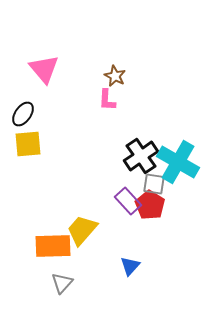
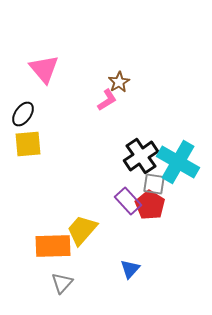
brown star: moved 4 px right, 6 px down; rotated 15 degrees clockwise
pink L-shape: rotated 125 degrees counterclockwise
blue triangle: moved 3 px down
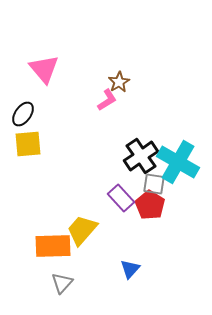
purple rectangle: moved 7 px left, 3 px up
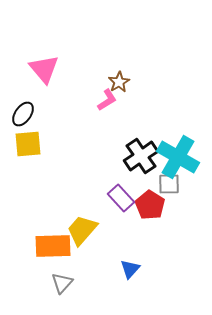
cyan cross: moved 5 px up
gray square: moved 15 px right; rotated 10 degrees counterclockwise
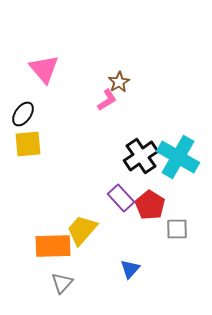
gray square: moved 8 px right, 45 px down
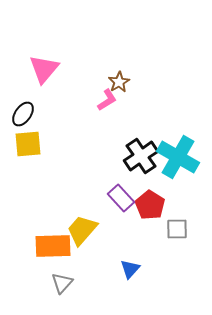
pink triangle: rotated 20 degrees clockwise
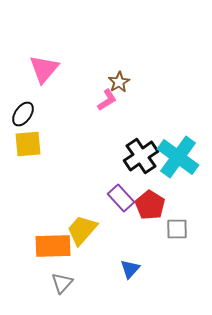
cyan cross: rotated 6 degrees clockwise
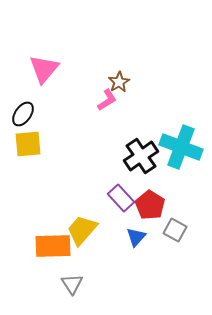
cyan cross: moved 3 px right, 10 px up; rotated 15 degrees counterclockwise
gray square: moved 2 px left, 1 px down; rotated 30 degrees clockwise
blue triangle: moved 6 px right, 32 px up
gray triangle: moved 10 px right, 1 px down; rotated 15 degrees counterclockwise
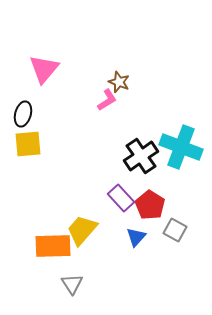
brown star: rotated 20 degrees counterclockwise
black ellipse: rotated 20 degrees counterclockwise
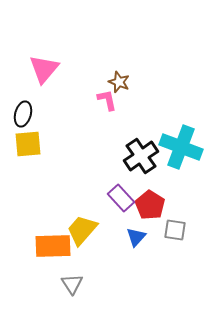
pink L-shape: rotated 70 degrees counterclockwise
gray square: rotated 20 degrees counterclockwise
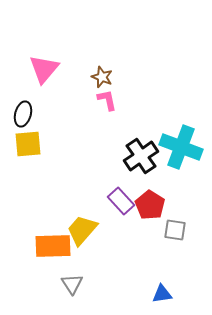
brown star: moved 17 px left, 5 px up
purple rectangle: moved 3 px down
blue triangle: moved 26 px right, 57 px down; rotated 40 degrees clockwise
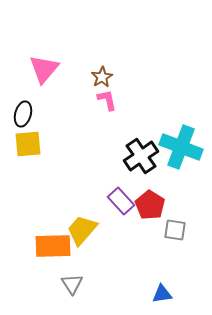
brown star: rotated 20 degrees clockwise
